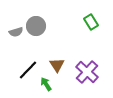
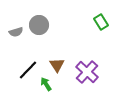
green rectangle: moved 10 px right
gray circle: moved 3 px right, 1 px up
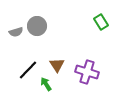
gray circle: moved 2 px left, 1 px down
purple cross: rotated 25 degrees counterclockwise
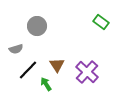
green rectangle: rotated 21 degrees counterclockwise
gray semicircle: moved 17 px down
purple cross: rotated 25 degrees clockwise
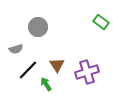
gray circle: moved 1 px right, 1 px down
purple cross: rotated 30 degrees clockwise
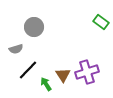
gray circle: moved 4 px left
brown triangle: moved 6 px right, 10 px down
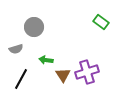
black line: moved 7 px left, 9 px down; rotated 15 degrees counterclockwise
green arrow: moved 24 px up; rotated 48 degrees counterclockwise
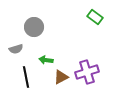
green rectangle: moved 6 px left, 5 px up
brown triangle: moved 2 px left, 2 px down; rotated 35 degrees clockwise
black line: moved 5 px right, 2 px up; rotated 40 degrees counterclockwise
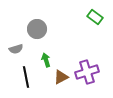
gray circle: moved 3 px right, 2 px down
green arrow: rotated 64 degrees clockwise
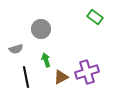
gray circle: moved 4 px right
